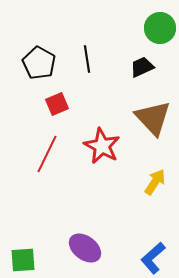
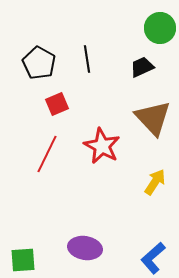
purple ellipse: rotated 28 degrees counterclockwise
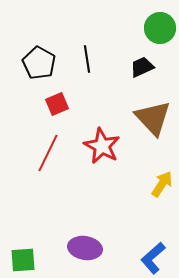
red line: moved 1 px right, 1 px up
yellow arrow: moved 7 px right, 2 px down
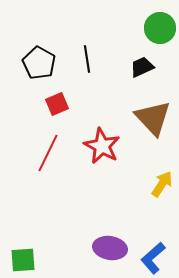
purple ellipse: moved 25 px right
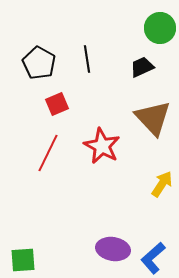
purple ellipse: moved 3 px right, 1 px down
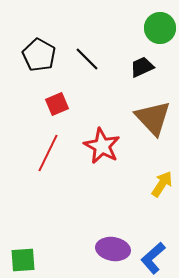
black line: rotated 36 degrees counterclockwise
black pentagon: moved 8 px up
